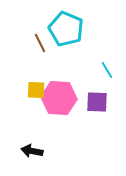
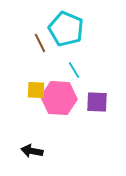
cyan line: moved 33 px left
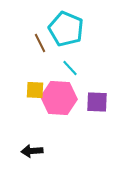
cyan line: moved 4 px left, 2 px up; rotated 12 degrees counterclockwise
yellow square: moved 1 px left
black arrow: rotated 15 degrees counterclockwise
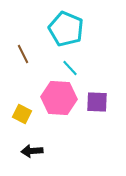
brown line: moved 17 px left, 11 px down
yellow square: moved 13 px left, 24 px down; rotated 24 degrees clockwise
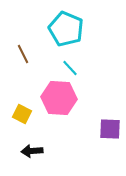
purple square: moved 13 px right, 27 px down
